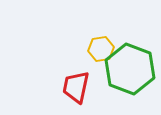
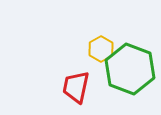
yellow hexagon: rotated 20 degrees counterclockwise
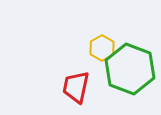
yellow hexagon: moved 1 px right, 1 px up
